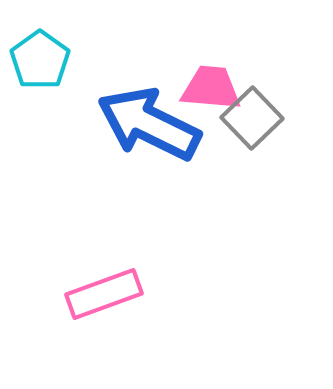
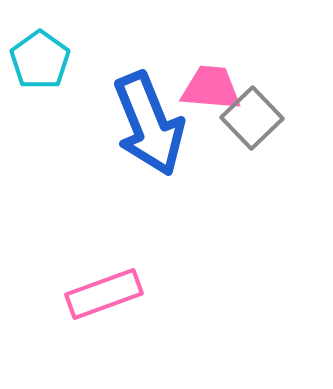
blue arrow: rotated 138 degrees counterclockwise
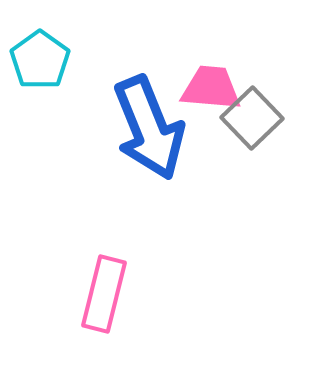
blue arrow: moved 4 px down
pink rectangle: rotated 56 degrees counterclockwise
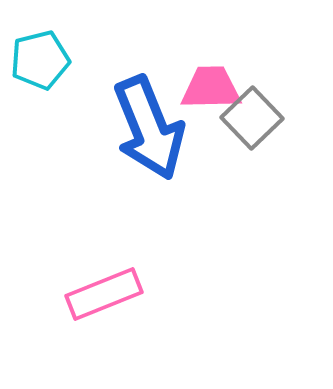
cyan pentagon: rotated 22 degrees clockwise
pink trapezoid: rotated 6 degrees counterclockwise
pink rectangle: rotated 54 degrees clockwise
